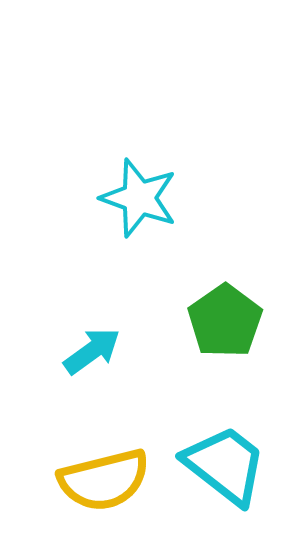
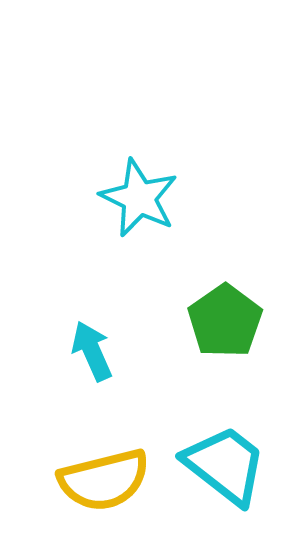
cyan star: rotated 6 degrees clockwise
cyan arrow: rotated 78 degrees counterclockwise
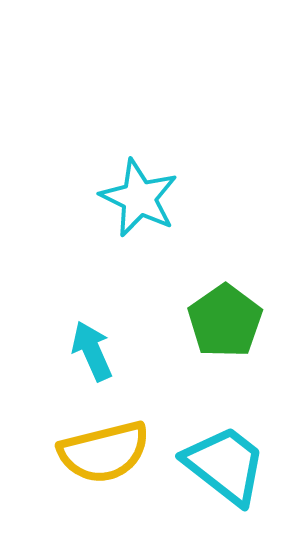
yellow semicircle: moved 28 px up
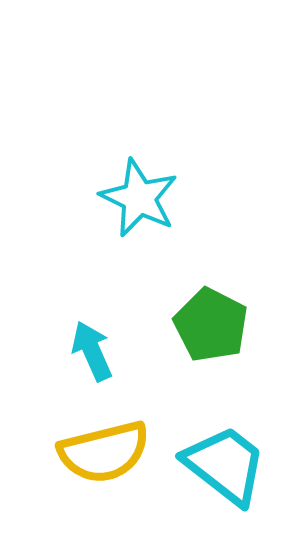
green pentagon: moved 14 px left, 4 px down; rotated 10 degrees counterclockwise
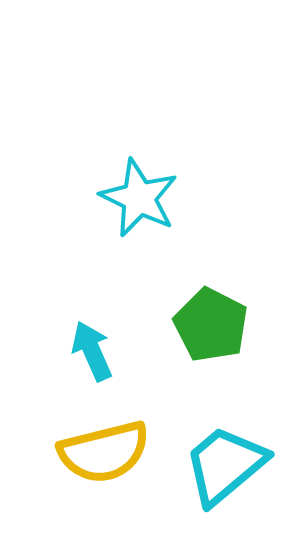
cyan trapezoid: rotated 78 degrees counterclockwise
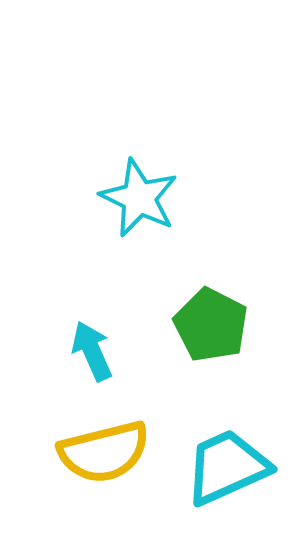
cyan trapezoid: moved 2 px right, 2 px down; rotated 16 degrees clockwise
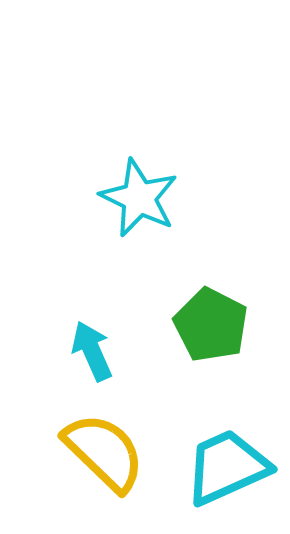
yellow semicircle: rotated 122 degrees counterclockwise
